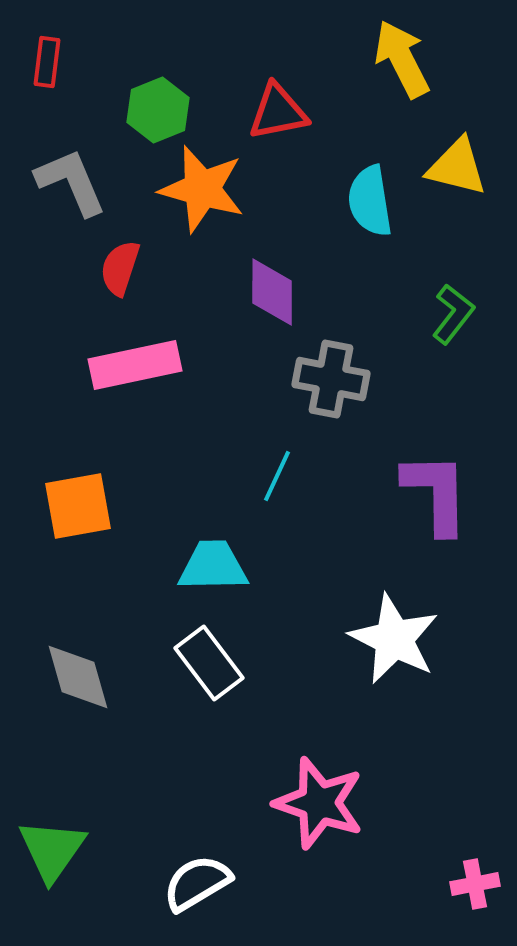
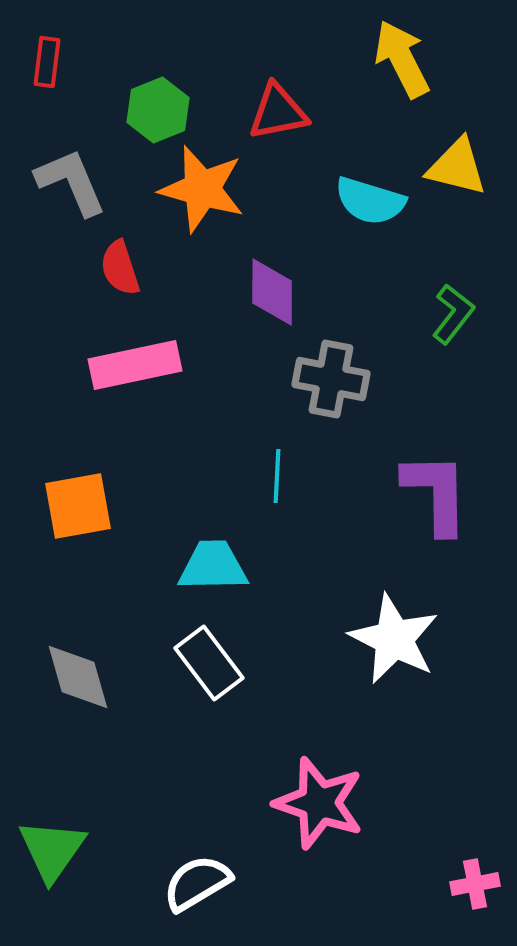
cyan semicircle: rotated 64 degrees counterclockwise
red semicircle: rotated 36 degrees counterclockwise
cyan line: rotated 22 degrees counterclockwise
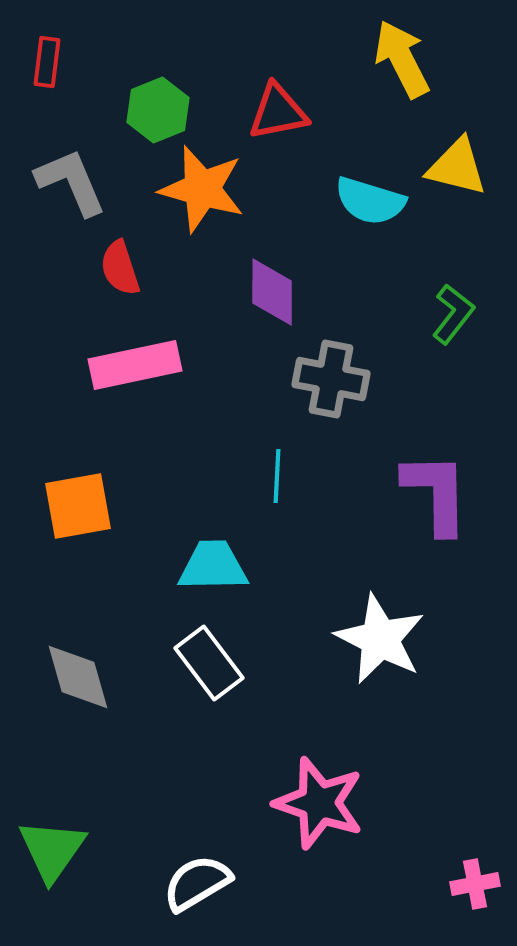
white star: moved 14 px left
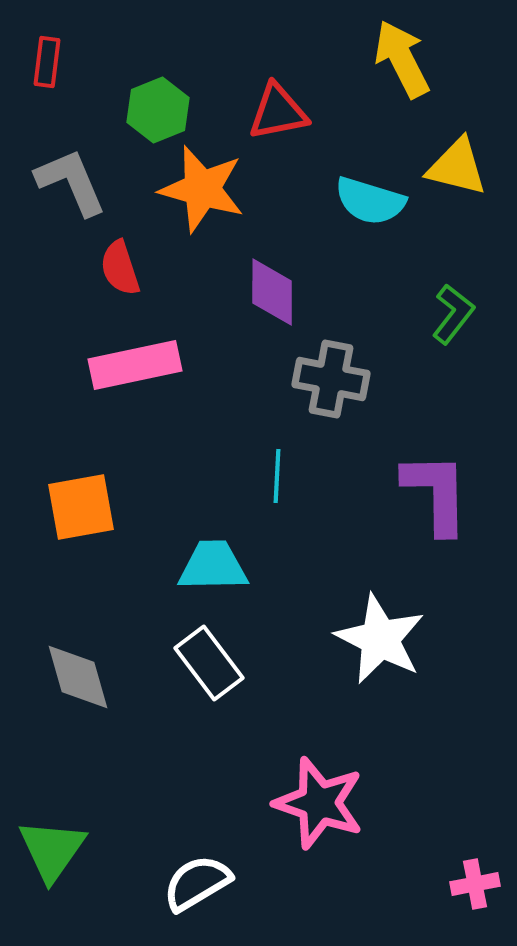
orange square: moved 3 px right, 1 px down
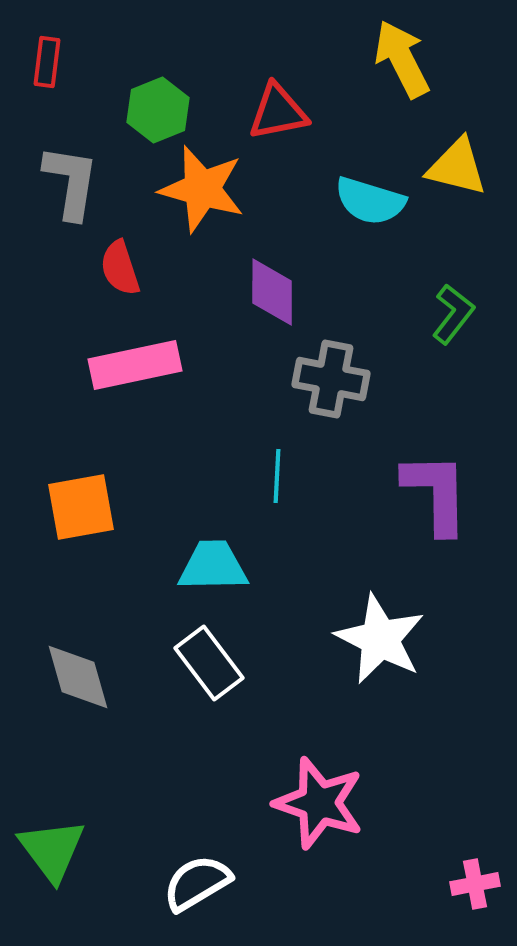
gray L-shape: rotated 32 degrees clockwise
green triangle: rotated 12 degrees counterclockwise
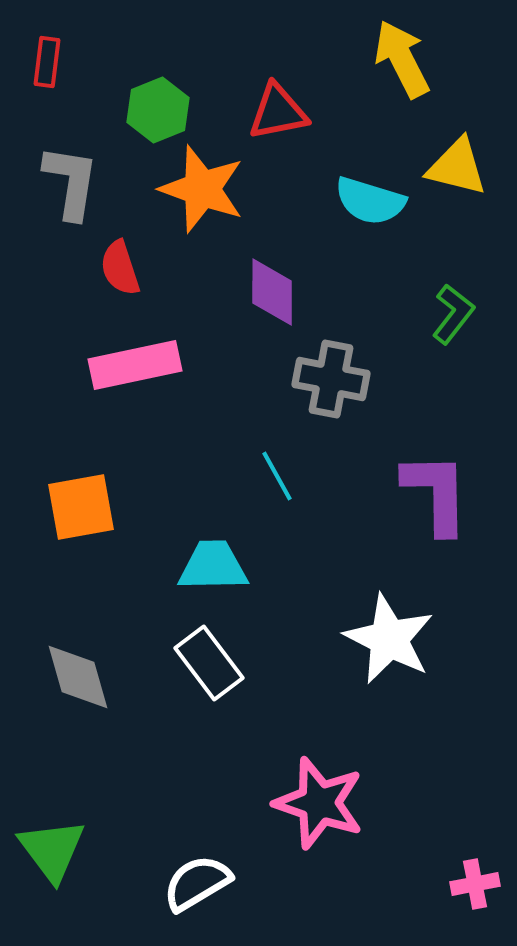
orange star: rotated 4 degrees clockwise
cyan line: rotated 32 degrees counterclockwise
white star: moved 9 px right
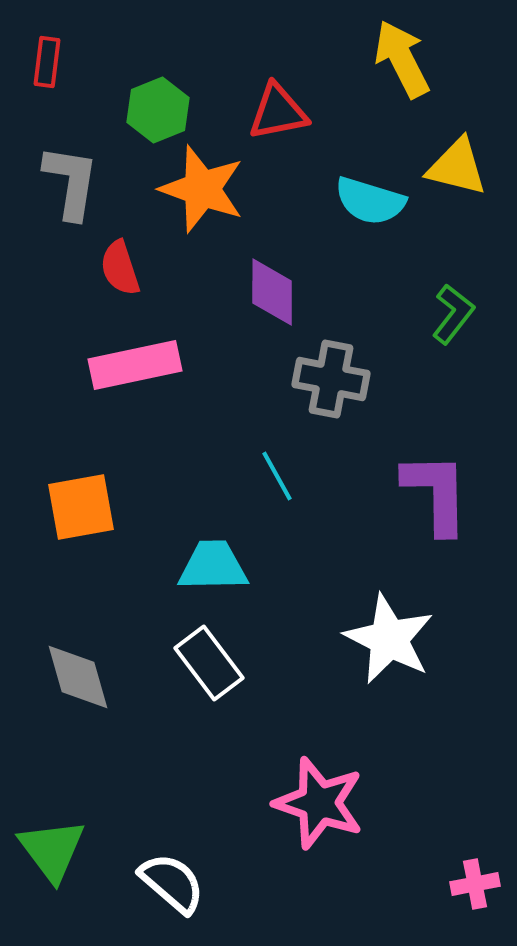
white semicircle: moved 25 px left; rotated 72 degrees clockwise
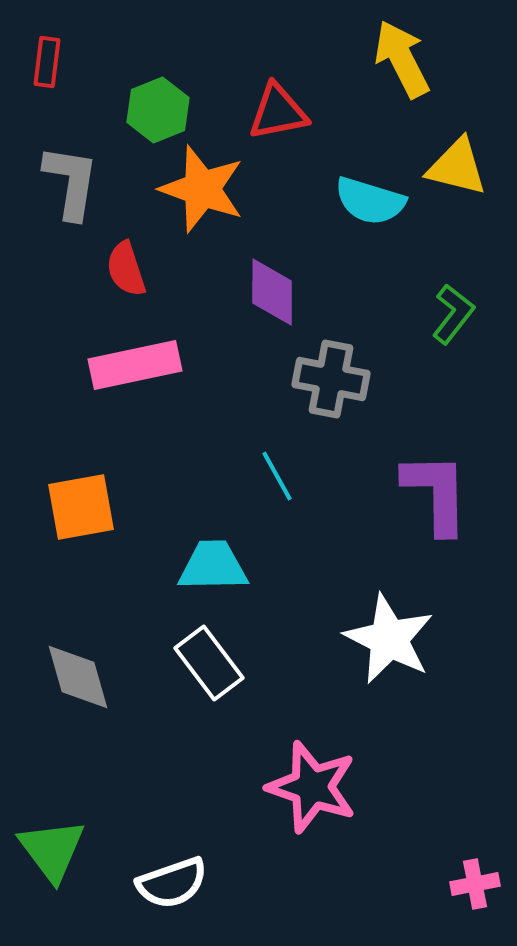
red semicircle: moved 6 px right, 1 px down
pink star: moved 7 px left, 16 px up
white semicircle: rotated 120 degrees clockwise
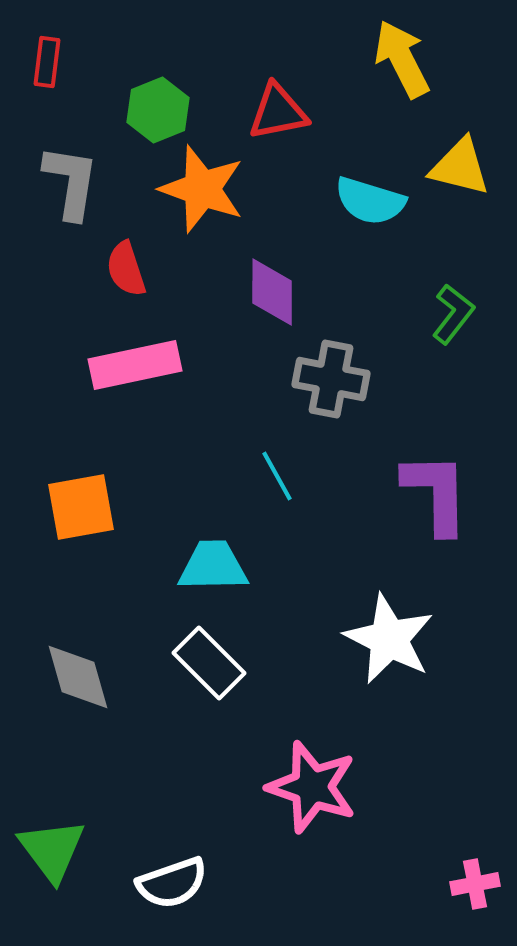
yellow triangle: moved 3 px right
white rectangle: rotated 8 degrees counterclockwise
